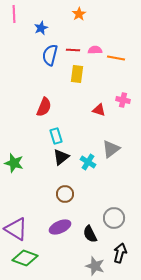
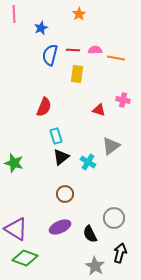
gray triangle: moved 3 px up
gray star: rotated 12 degrees clockwise
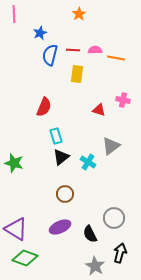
blue star: moved 1 px left, 5 px down
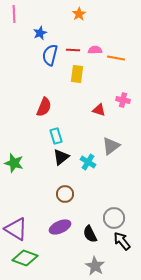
black arrow: moved 2 px right, 12 px up; rotated 54 degrees counterclockwise
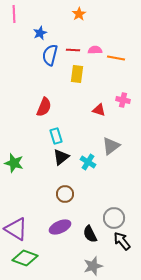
gray star: moved 2 px left; rotated 24 degrees clockwise
